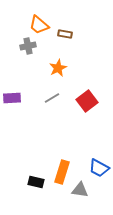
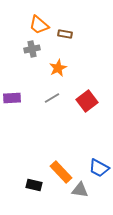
gray cross: moved 4 px right, 3 px down
orange rectangle: moved 1 px left; rotated 60 degrees counterclockwise
black rectangle: moved 2 px left, 3 px down
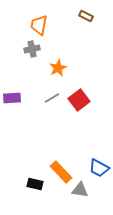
orange trapezoid: rotated 60 degrees clockwise
brown rectangle: moved 21 px right, 18 px up; rotated 16 degrees clockwise
red square: moved 8 px left, 1 px up
black rectangle: moved 1 px right, 1 px up
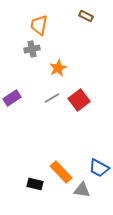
purple rectangle: rotated 30 degrees counterclockwise
gray triangle: moved 2 px right
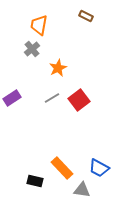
gray cross: rotated 28 degrees counterclockwise
orange rectangle: moved 1 px right, 4 px up
black rectangle: moved 3 px up
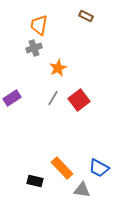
gray cross: moved 2 px right, 1 px up; rotated 21 degrees clockwise
gray line: moved 1 px right; rotated 28 degrees counterclockwise
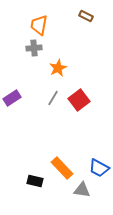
gray cross: rotated 14 degrees clockwise
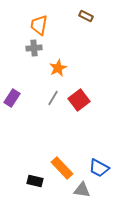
purple rectangle: rotated 24 degrees counterclockwise
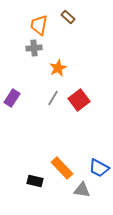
brown rectangle: moved 18 px left, 1 px down; rotated 16 degrees clockwise
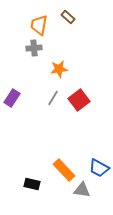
orange star: moved 1 px right, 1 px down; rotated 18 degrees clockwise
orange rectangle: moved 2 px right, 2 px down
black rectangle: moved 3 px left, 3 px down
